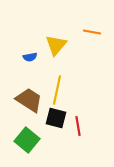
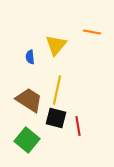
blue semicircle: rotated 96 degrees clockwise
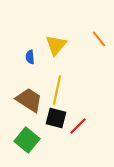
orange line: moved 7 px right, 7 px down; rotated 42 degrees clockwise
red line: rotated 54 degrees clockwise
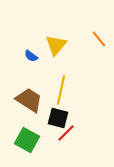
blue semicircle: moved 1 px right, 1 px up; rotated 48 degrees counterclockwise
yellow line: moved 4 px right
black square: moved 2 px right
red line: moved 12 px left, 7 px down
green square: rotated 10 degrees counterclockwise
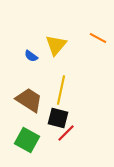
orange line: moved 1 px left, 1 px up; rotated 24 degrees counterclockwise
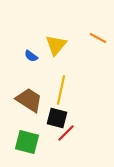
black square: moved 1 px left
green square: moved 2 px down; rotated 15 degrees counterclockwise
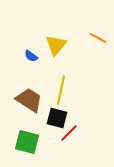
red line: moved 3 px right
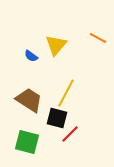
yellow line: moved 5 px right, 3 px down; rotated 16 degrees clockwise
red line: moved 1 px right, 1 px down
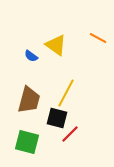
yellow triangle: rotated 35 degrees counterclockwise
brown trapezoid: rotated 72 degrees clockwise
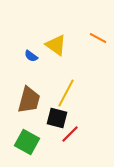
green square: rotated 15 degrees clockwise
